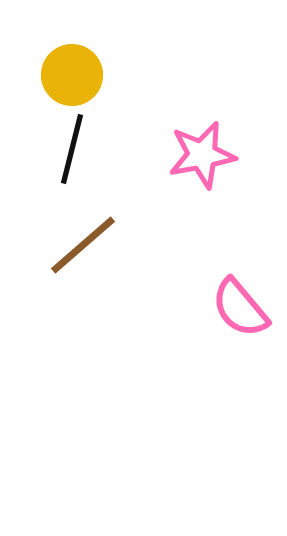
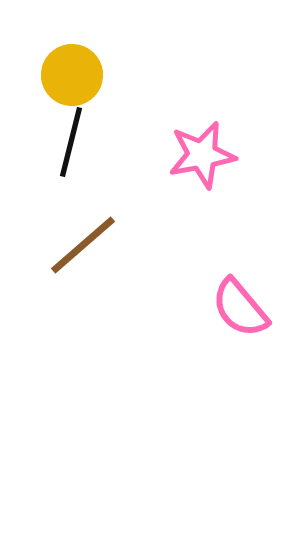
black line: moved 1 px left, 7 px up
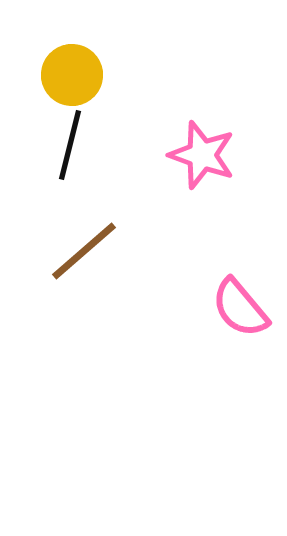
black line: moved 1 px left, 3 px down
pink star: rotated 30 degrees clockwise
brown line: moved 1 px right, 6 px down
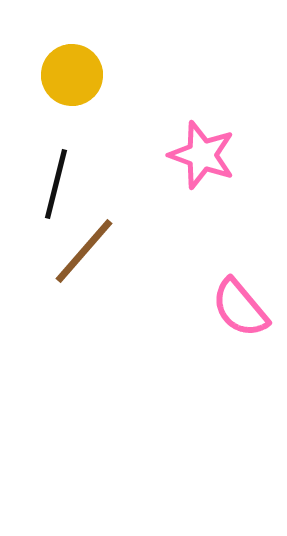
black line: moved 14 px left, 39 px down
brown line: rotated 8 degrees counterclockwise
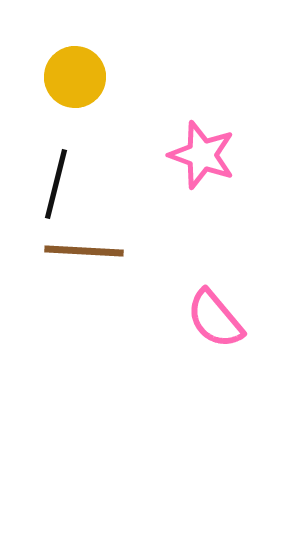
yellow circle: moved 3 px right, 2 px down
brown line: rotated 52 degrees clockwise
pink semicircle: moved 25 px left, 11 px down
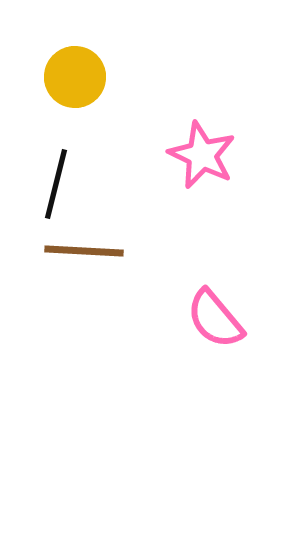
pink star: rotated 6 degrees clockwise
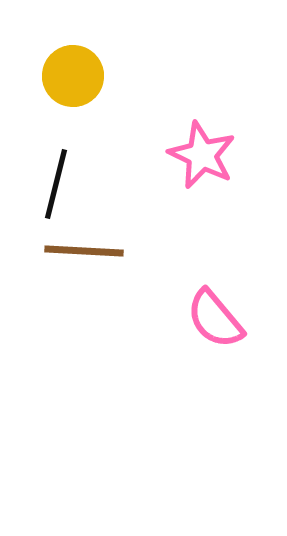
yellow circle: moved 2 px left, 1 px up
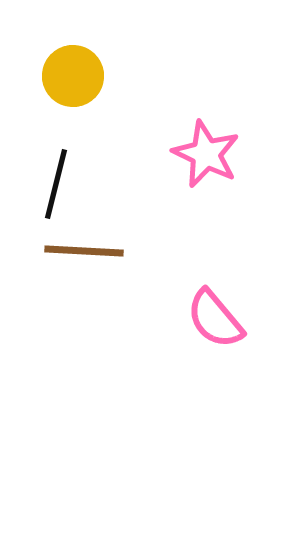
pink star: moved 4 px right, 1 px up
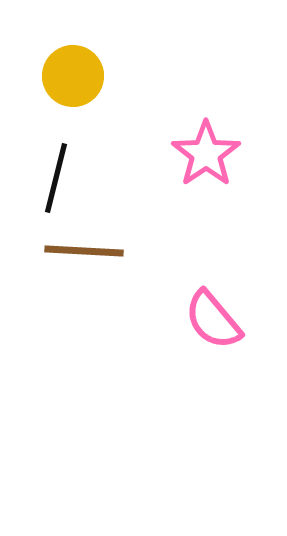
pink star: rotated 12 degrees clockwise
black line: moved 6 px up
pink semicircle: moved 2 px left, 1 px down
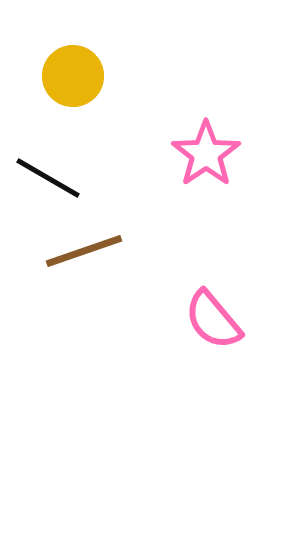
black line: moved 8 px left; rotated 74 degrees counterclockwise
brown line: rotated 22 degrees counterclockwise
